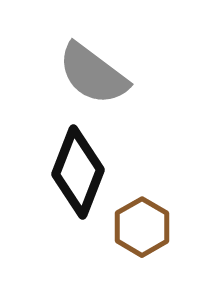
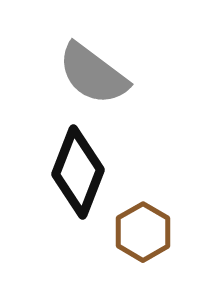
brown hexagon: moved 1 px right, 5 px down
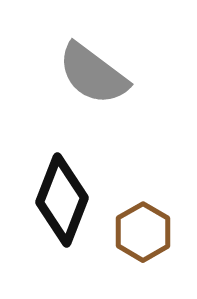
black diamond: moved 16 px left, 28 px down
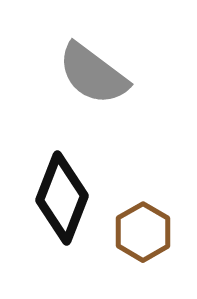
black diamond: moved 2 px up
